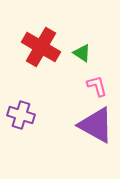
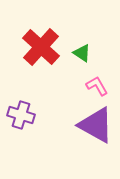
red cross: rotated 12 degrees clockwise
pink L-shape: rotated 15 degrees counterclockwise
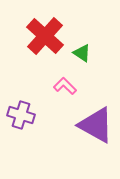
red cross: moved 4 px right, 11 px up
pink L-shape: moved 32 px left; rotated 15 degrees counterclockwise
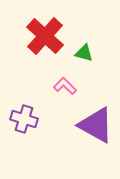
green triangle: moved 2 px right; rotated 18 degrees counterclockwise
purple cross: moved 3 px right, 4 px down
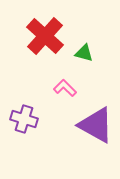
pink L-shape: moved 2 px down
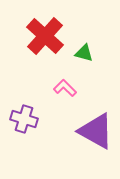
purple triangle: moved 6 px down
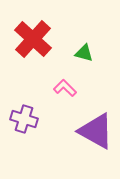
red cross: moved 12 px left, 3 px down
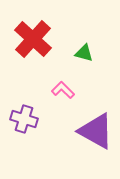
pink L-shape: moved 2 px left, 2 px down
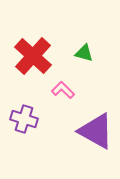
red cross: moved 17 px down
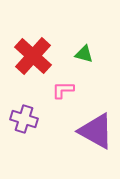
green triangle: moved 1 px down
pink L-shape: rotated 45 degrees counterclockwise
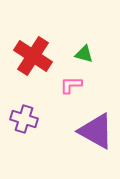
red cross: rotated 9 degrees counterclockwise
pink L-shape: moved 8 px right, 5 px up
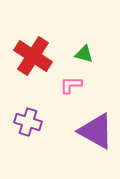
purple cross: moved 4 px right, 3 px down
